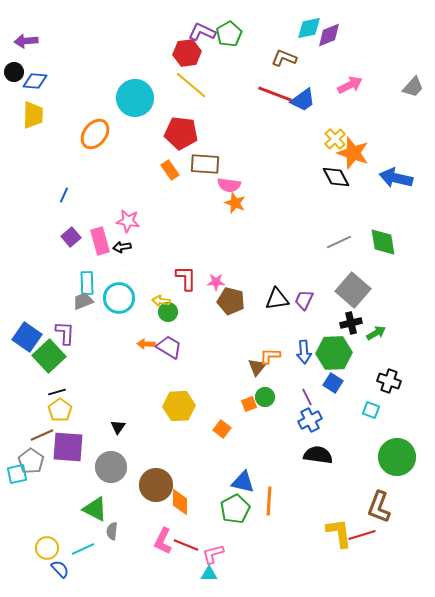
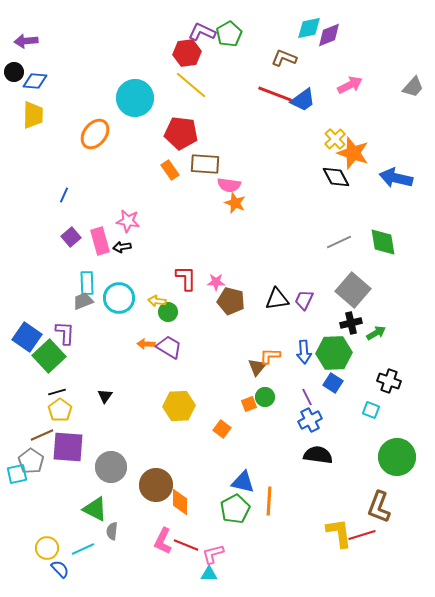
yellow arrow at (161, 301): moved 4 px left
black triangle at (118, 427): moved 13 px left, 31 px up
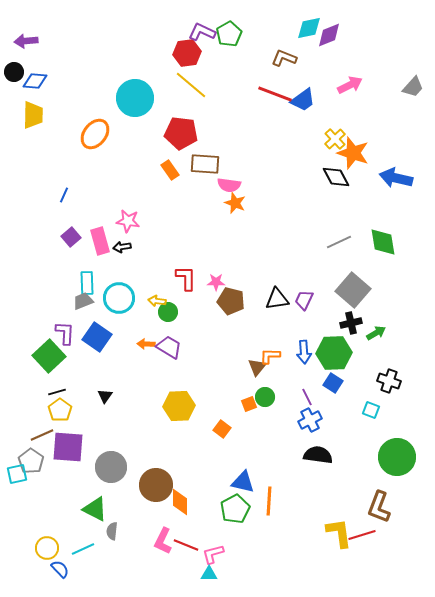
blue square at (27, 337): moved 70 px right
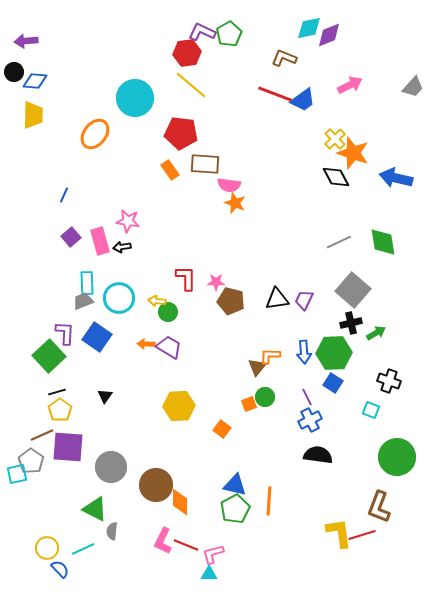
blue triangle at (243, 482): moved 8 px left, 3 px down
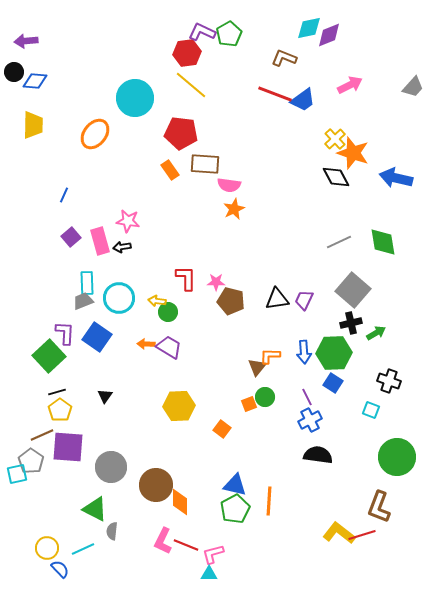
yellow trapezoid at (33, 115): moved 10 px down
orange star at (235, 203): moved 1 px left, 6 px down; rotated 25 degrees clockwise
yellow L-shape at (339, 533): rotated 44 degrees counterclockwise
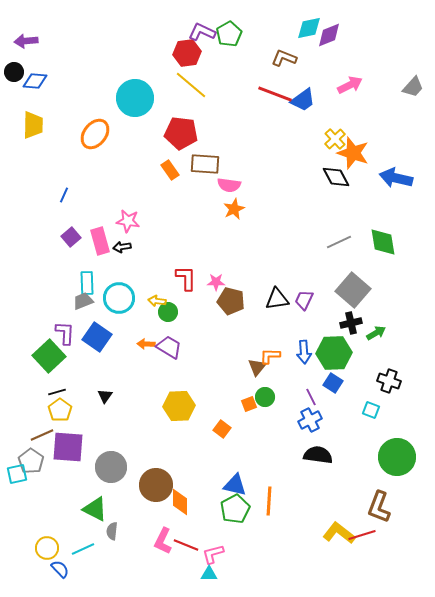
purple line at (307, 397): moved 4 px right
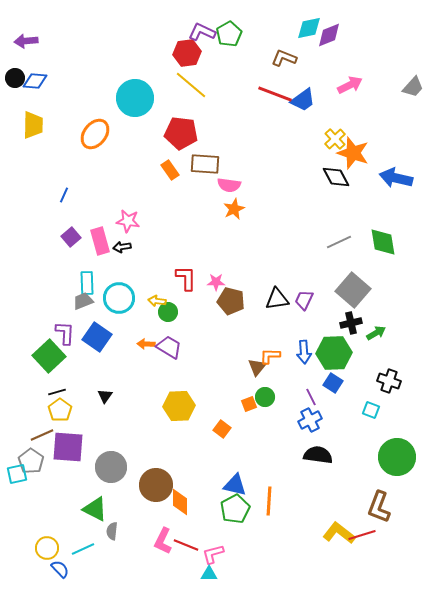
black circle at (14, 72): moved 1 px right, 6 px down
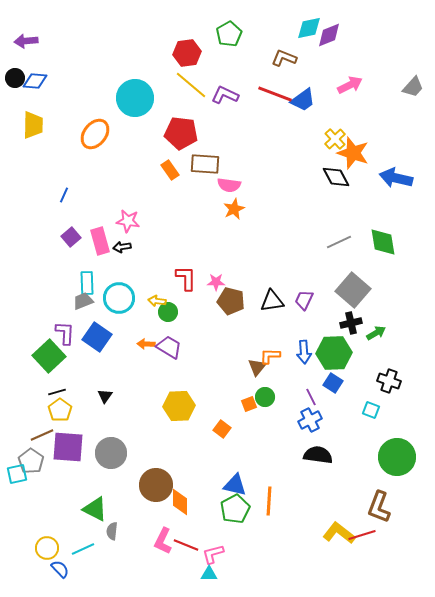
purple L-shape at (202, 32): moved 23 px right, 63 px down
black triangle at (277, 299): moved 5 px left, 2 px down
gray circle at (111, 467): moved 14 px up
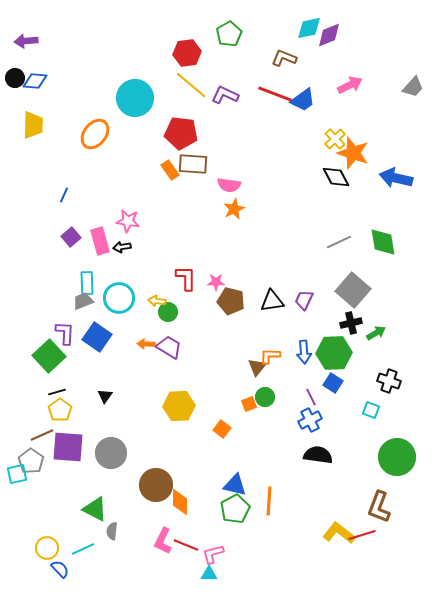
brown rectangle at (205, 164): moved 12 px left
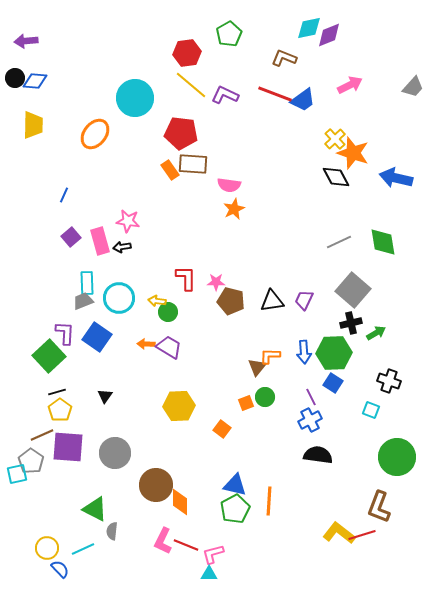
orange square at (249, 404): moved 3 px left, 1 px up
gray circle at (111, 453): moved 4 px right
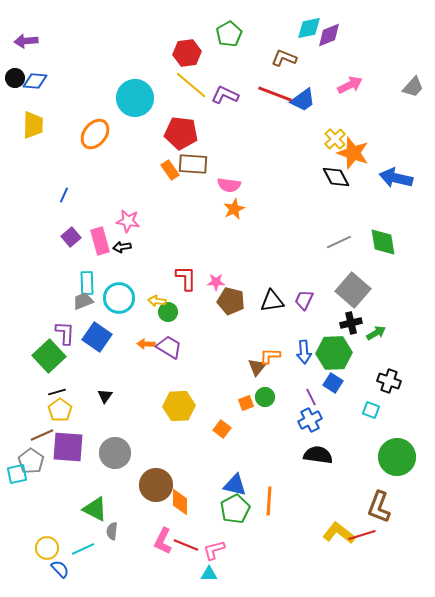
pink L-shape at (213, 554): moved 1 px right, 4 px up
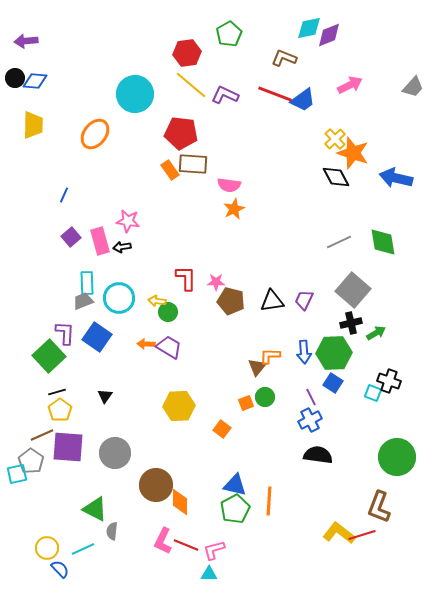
cyan circle at (135, 98): moved 4 px up
cyan square at (371, 410): moved 2 px right, 17 px up
